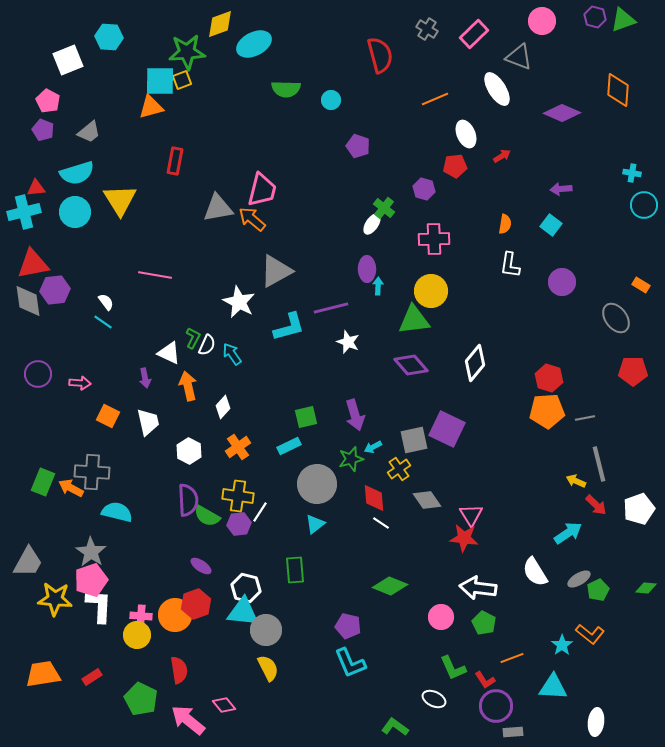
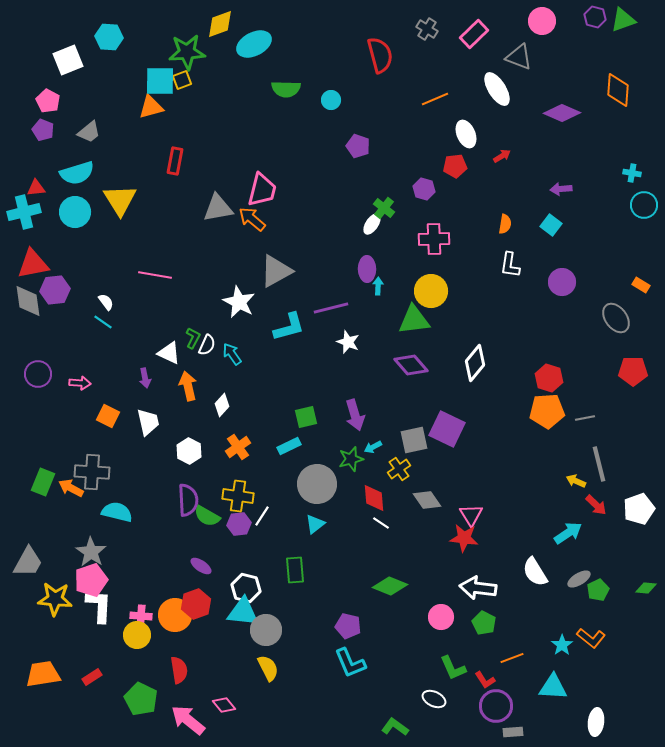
white diamond at (223, 407): moved 1 px left, 2 px up
white line at (260, 512): moved 2 px right, 4 px down
orange L-shape at (590, 634): moved 1 px right, 4 px down
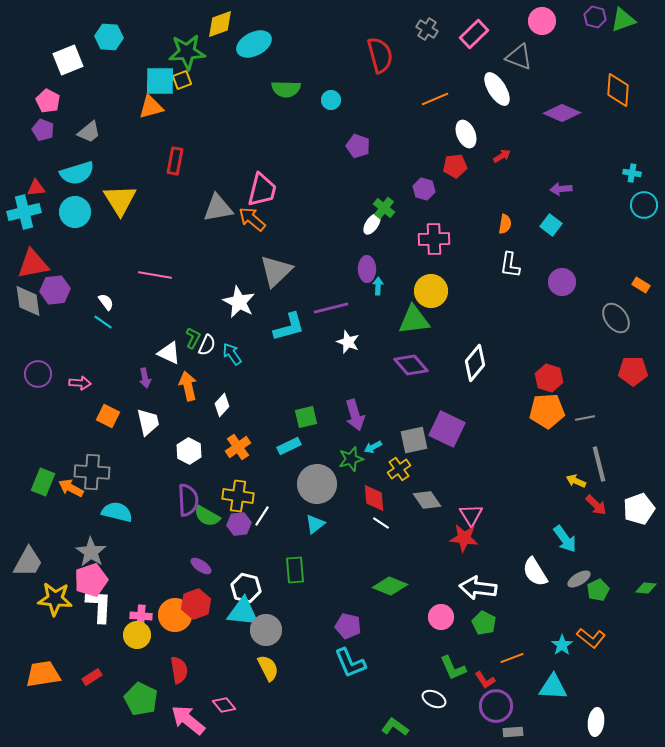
gray triangle at (276, 271): rotated 15 degrees counterclockwise
cyan arrow at (568, 533): moved 3 px left, 6 px down; rotated 88 degrees clockwise
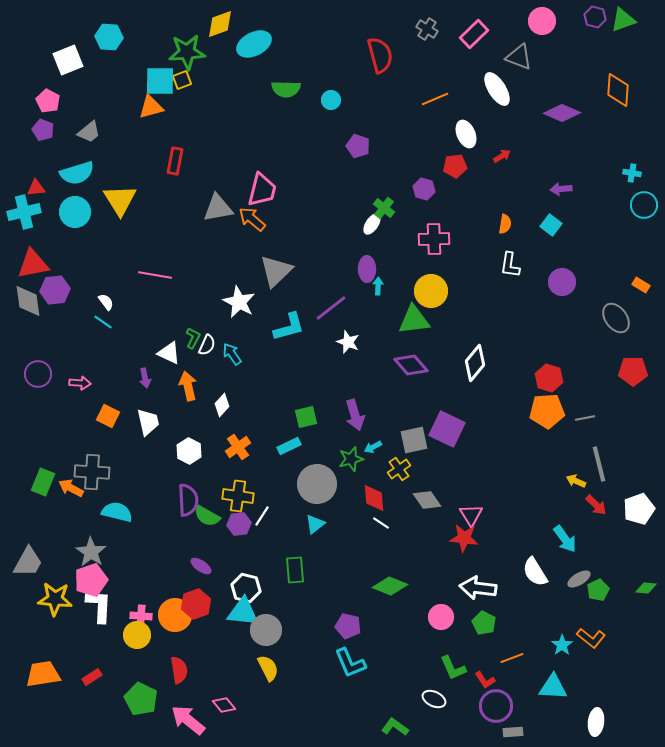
purple line at (331, 308): rotated 24 degrees counterclockwise
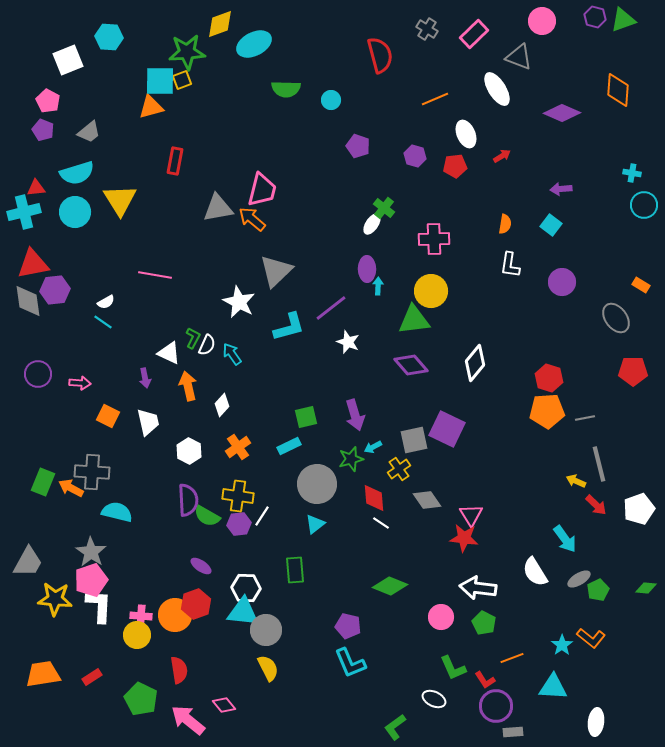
purple hexagon at (424, 189): moved 9 px left, 33 px up
white semicircle at (106, 302): rotated 96 degrees clockwise
white hexagon at (246, 588): rotated 12 degrees counterclockwise
green L-shape at (395, 727): rotated 72 degrees counterclockwise
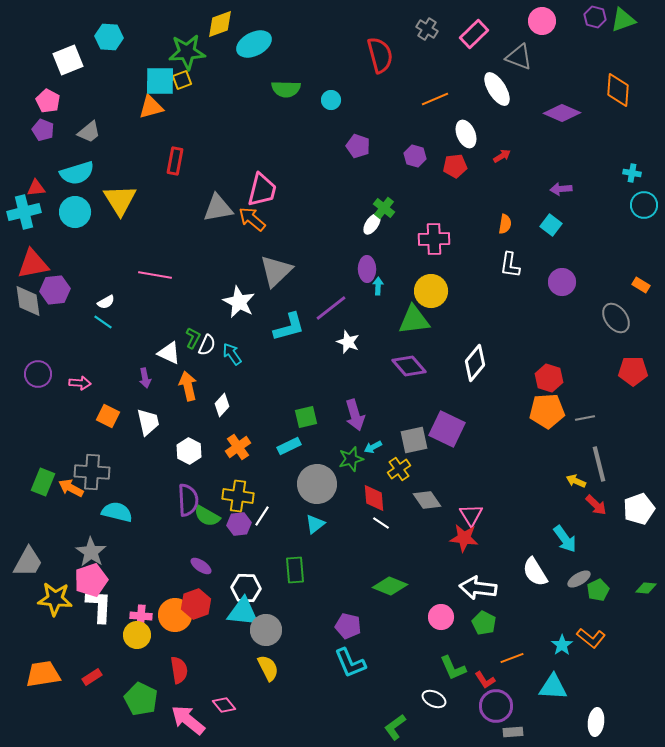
purple diamond at (411, 365): moved 2 px left, 1 px down
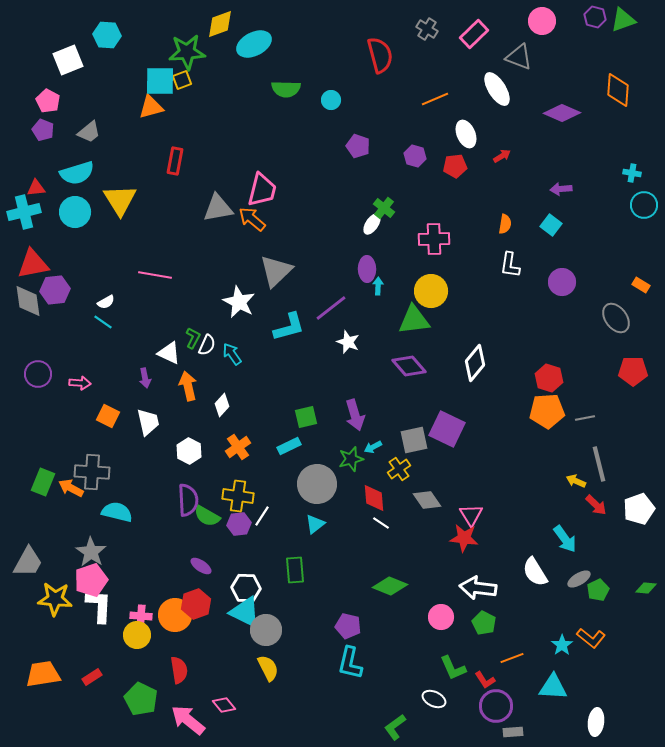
cyan hexagon at (109, 37): moved 2 px left, 2 px up
cyan triangle at (243, 612): moved 2 px right; rotated 20 degrees clockwise
cyan L-shape at (350, 663): rotated 36 degrees clockwise
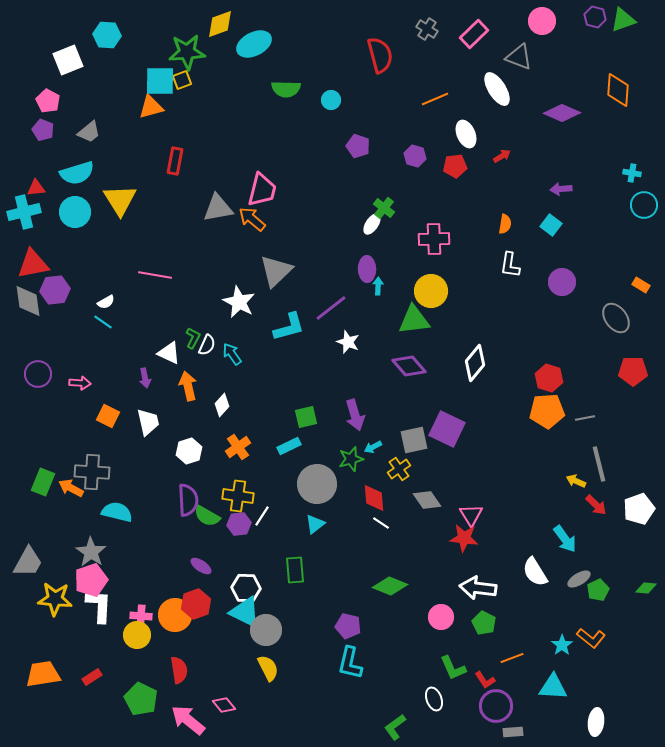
white hexagon at (189, 451): rotated 15 degrees clockwise
white ellipse at (434, 699): rotated 45 degrees clockwise
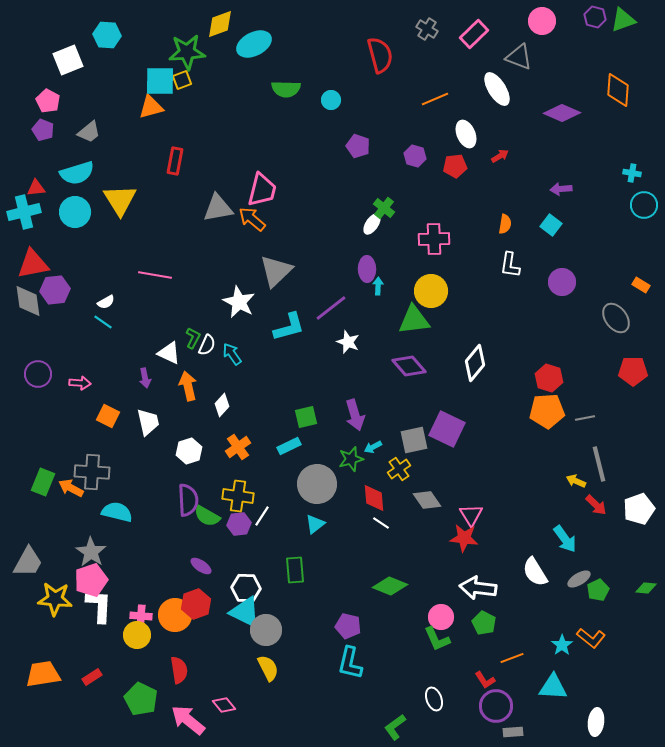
red arrow at (502, 156): moved 2 px left
green L-shape at (453, 668): moved 16 px left, 29 px up
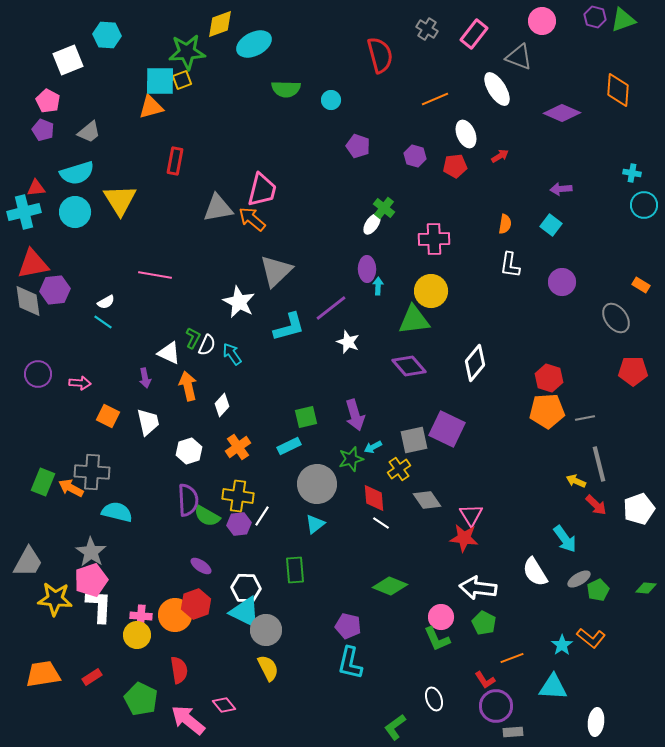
pink rectangle at (474, 34): rotated 8 degrees counterclockwise
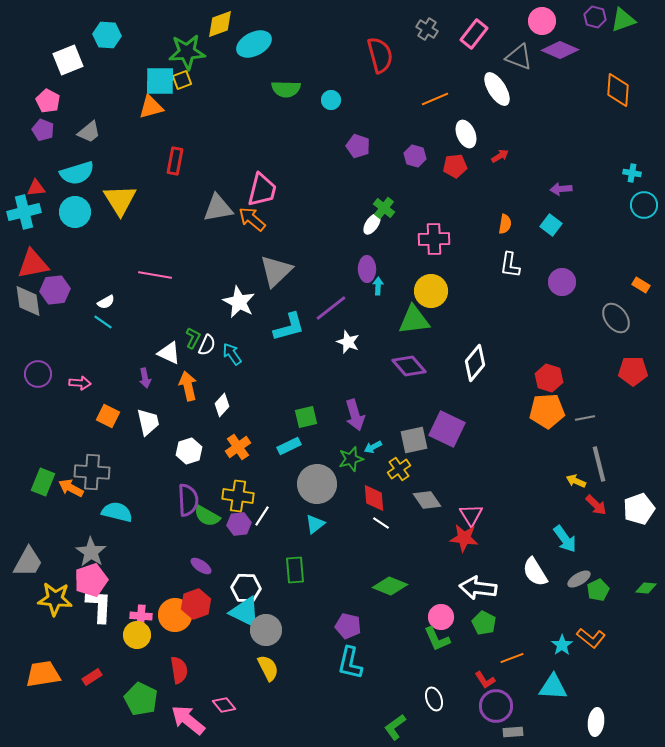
purple diamond at (562, 113): moved 2 px left, 63 px up
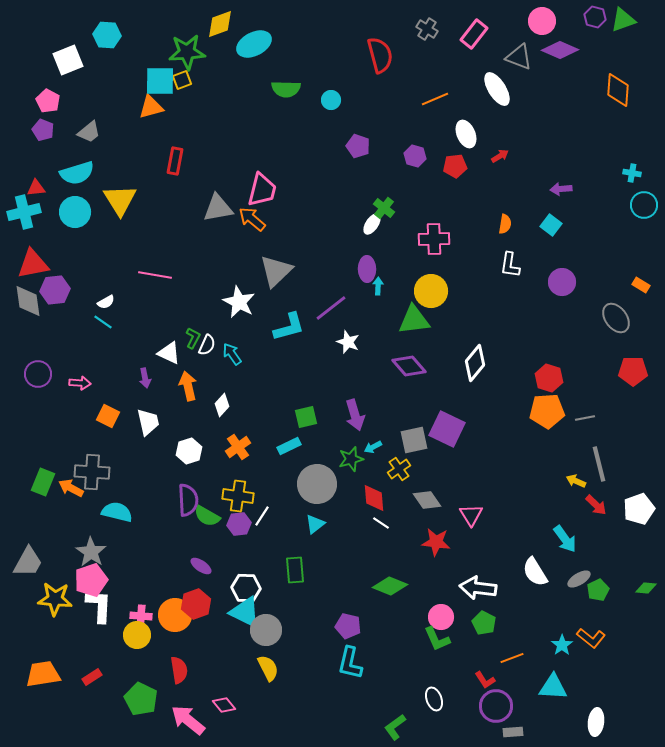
red star at (464, 538): moved 28 px left, 4 px down
